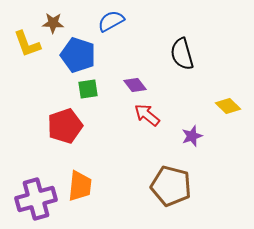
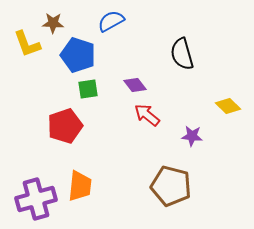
purple star: rotated 25 degrees clockwise
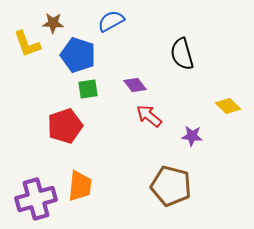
red arrow: moved 2 px right, 1 px down
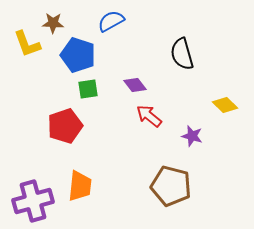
yellow diamond: moved 3 px left, 1 px up
purple star: rotated 10 degrees clockwise
purple cross: moved 3 px left, 2 px down
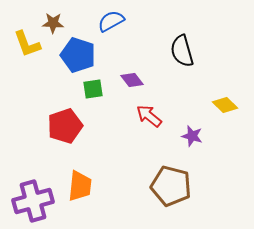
black semicircle: moved 3 px up
purple diamond: moved 3 px left, 5 px up
green square: moved 5 px right
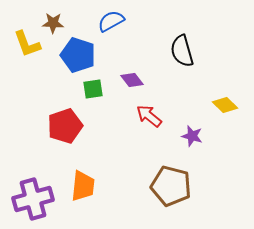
orange trapezoid: moved 3 px right
purple cross: moved 2 px up
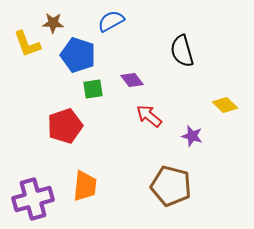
orange trapezoid: moved 2 px right
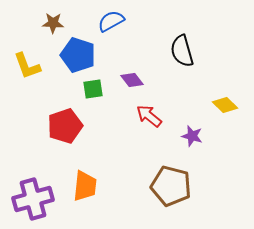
yellow L-shape: moved 22 px down
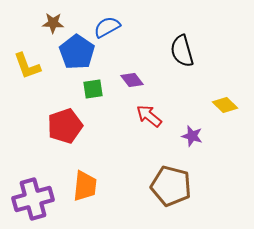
blue semicircle: moved 4 px left, 6 px down
blue pentagon: moved 1 px left, 3 px up; rotated 16 degrees clockwise
